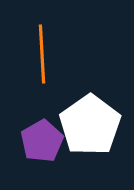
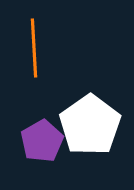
orange line: moved 8 px left, 6 px up
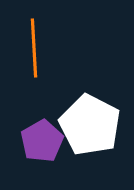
white pentagon: rotated 10 degrees counterclockwise
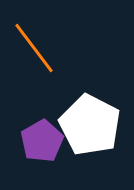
orange line: rotated 34 degrees counterclockwise
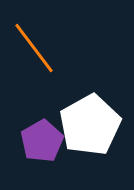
white pentagon: rotated 16 degrees clockwise
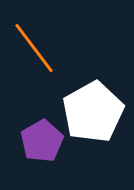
white pentagon: moved 3 px right, 13 px up
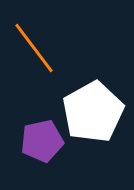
purple pentagon: rotated 18 degrees clockwise
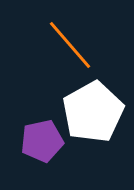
orange line: moved 36 px right, 3 px up; rotated 4 degrees counterclockwise
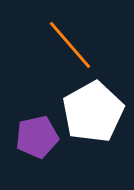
purple pentagon: moved 5 px left, 4 px up
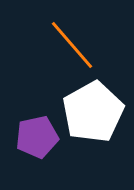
orange line: moved 2 px right
